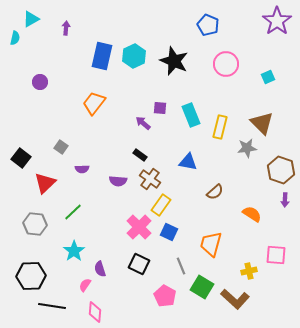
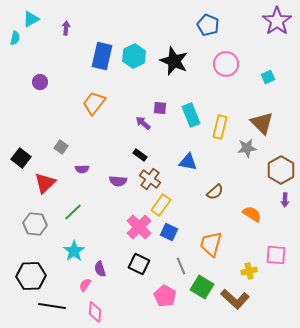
brown hexagon at (281, 170): rotated 12 degrees clockwise
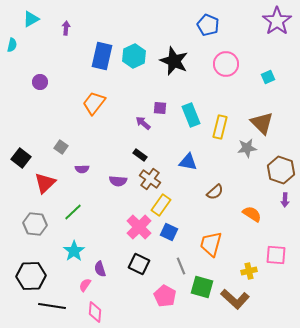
cyan semicircle at (15, 38): moved 3 px left, 7 px down
brown hexagon at (281, 170): rotated 12 degrees counterclockwise
green square at (202, 287): rotated 15 degrees counterclockwise
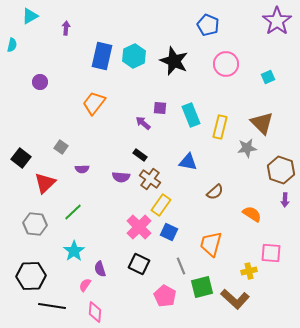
cyan triangle at (31, 19): moved 1 px left, 3 px up
purple semicircle at (118, 181): moved 3 px right, 4 px up
pink square at (276, 255): moved 5 px left, 2 px up
green square at (202, 287): rotated 30 degrees counterclockwise
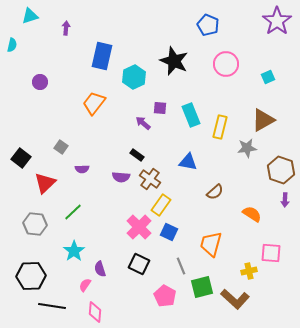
cyan triangle at (30, 16): rotated 12 degrees clockwise
cyan hexagon at (134, 56): moved 21 px down
brown triangle at (262, 123): moved 1 px right, 3 px up; rotated 45 degrees clockwise
black rectangle at (140, 155): moved 3 px left
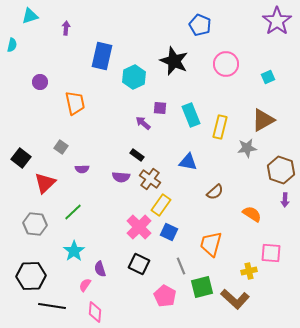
blue pentagon at (208, 25): moved 8 px left
orange trapezoid at (94, 103): moved 19 px left; rotated 130 degrees clockwise
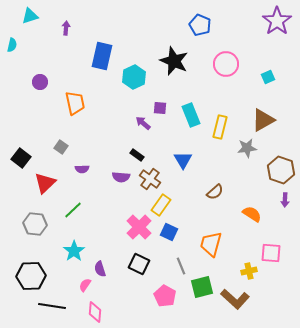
blue triangle at (188, 162): moved 5 px left, 2 px up; rotated 48 degrees clockwise
green line at (73, 212): moved 2 px up
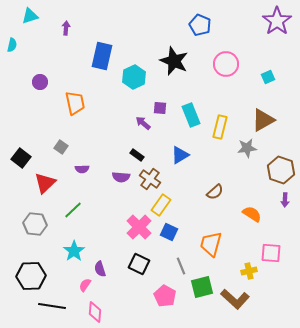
blue triangle at (183, 160): moved 3 px left, 5 px up; rotated 30 degrees clockwise
